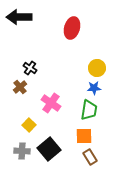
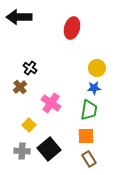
orange square: moved 2 px right
brown rectangle: moved 1 px left, 2 px down
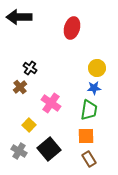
gray cross: moved 3 px left; rotated 28 degrees clockwise
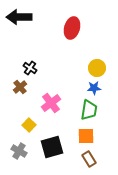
pink cross: rotated 18 degrees clockwise
black square: moved 3 px right, 2 px up; rotated 25 degrees clockwise
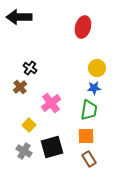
red ellipse: moved 11 px right, 1 px up
gray cross: moved 5 px right
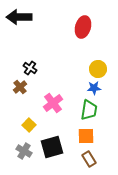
yellow circle: moved 1 px right, 1 px down
pink cross: moved 2 px right
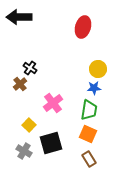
brown cross: moved 3 px up
orange square: moved 2 px right, 2 px up; rotated 24 degrees clockwise
black square: moved 1 px left, 4 px up
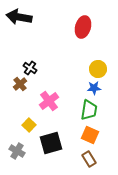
black arrow: rotated 10 degrees clockwise
pink cross: moved 4 px left, 2 px up
orange square: moved 2 px right, 1 px down
gray cross: moved 7 px left
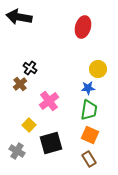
blue star: moved 6 px left
